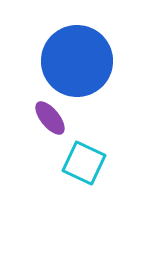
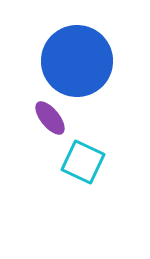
cyan square: moved 1 px left, 1 px up
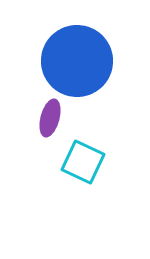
purple ellipse: rotated 54 degrees clockwise
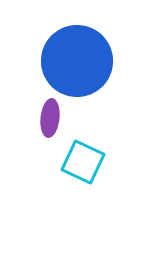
purple ellipse: rotated 9 degrees counterclockwise
